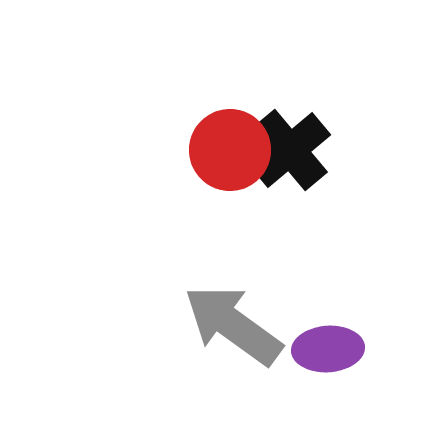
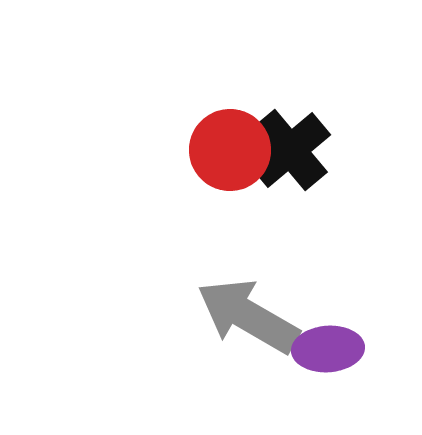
gray arrow: moved 15 px right, 9 px up; rotated 6 degrees counterclockwise
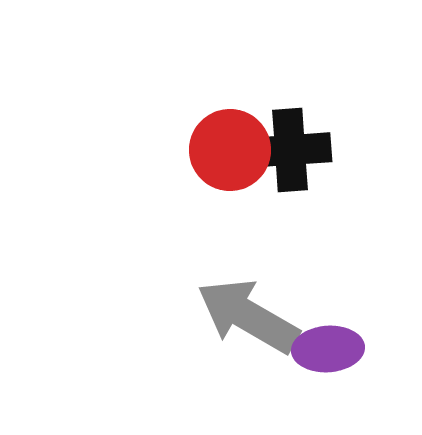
black cross: rotated 36 degrees clockwise
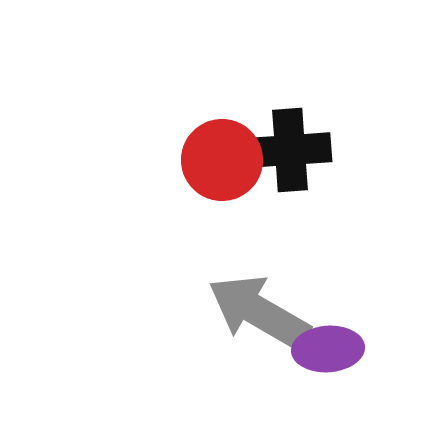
red circle: moved 8 px left, 10 px down
gray arrow: moved 11 px right, 4 px up
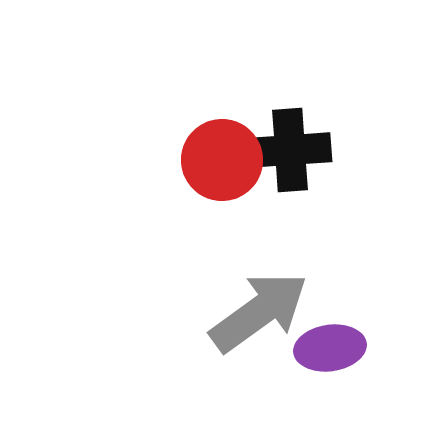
gray arrow: rotated 114 degrees clockwise
purple ellipse: moved 2 px right, 1 px up; rotated 4 degrees counterclockwise
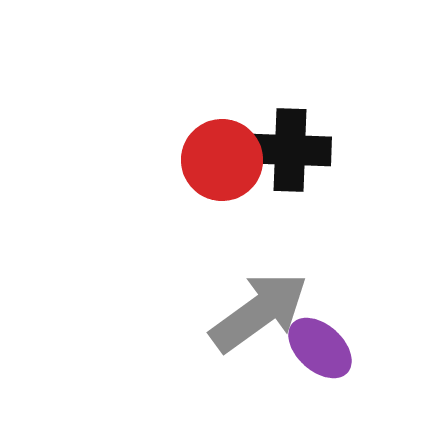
black cross: rotated 6 degrees clockwise
purple ellipse: moved 10 px left; rotated 50 degrees clockwise
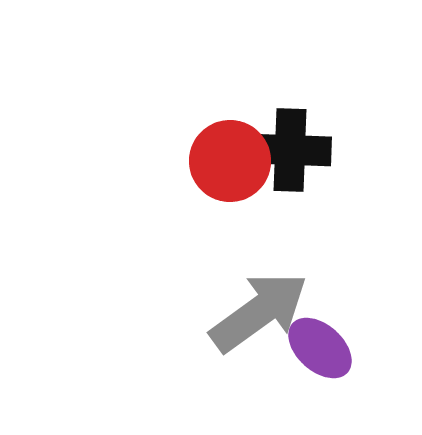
red circle: moved 8 px right, 1 px down
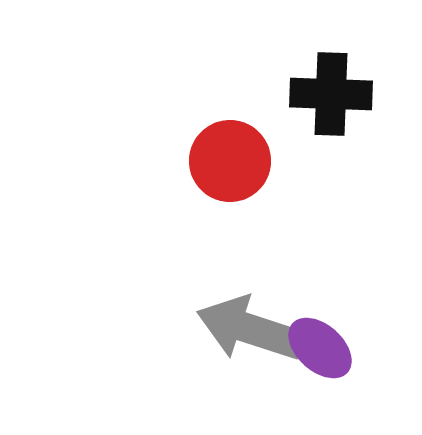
black cross: moved 41 px right, 56 px up
gray arrow: moved 9 px left, 17 px down; rotated 126 degrees counterclockwise
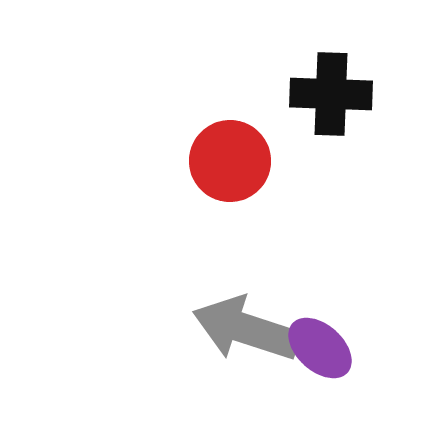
gray arrow: moved 4 px left
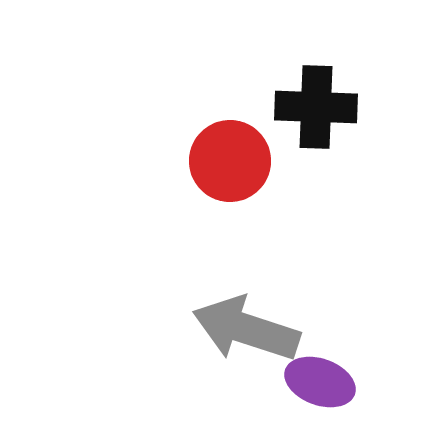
black cross: moved 15 px left, 13 px down
purple ellipse: moved 34 px down; rotated 22 degrees counterclockwise
